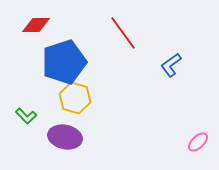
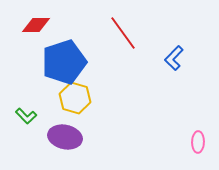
blue L-shape: moved 3 px right, 7 px up; rotated 10 degrees counterclockwise
pink ellipse: rotated 45 degrees counterclockwise
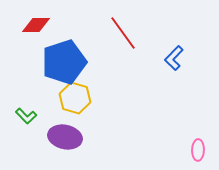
pink ellipse: moved 8 px down
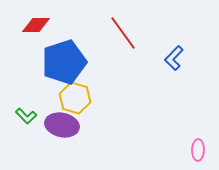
purple ellipse: moved 3 px left, 12 px up
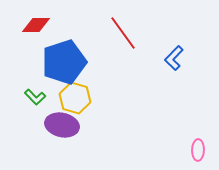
green L-shape: moved 9 px right, 19 px up
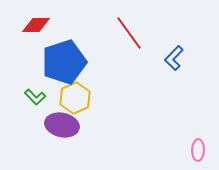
red line: moved 6 px right
yellow hexagon: rotated 20 degrees clockwise
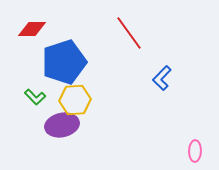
red diamond: moved 4 px left, 4 px down
blue L-shape: moved 12 px left, 20 px down
yellow hexagon: moved 2 px down; rotated 20 degrees clockwise
purple ellipse: rotated 24 degrees counterclockwise
pink ellipse: moved 3 px left, 1 px down
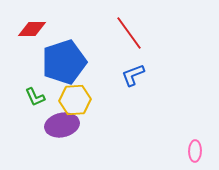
blue L-shape: moved 29 px left, 3 px up; rotated 25 degrees clockwise
green L-shape: rotated 20 degrees clockwise
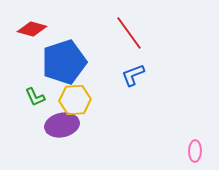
red diamond: rotated 16 degrees clockwise
